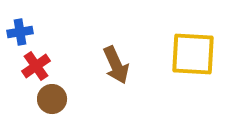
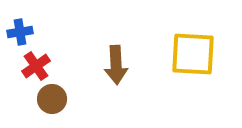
brown arrow: rotated 21 degrees clockwise
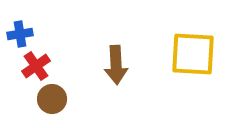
blue cross: moved 2 px down
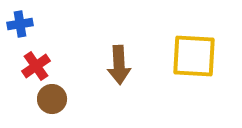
blue cross: moved 10 px up
yellow square: moved 1 px right, 2 px down
brown arrow: moved 3 px right
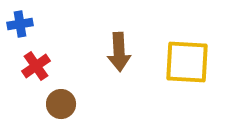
yellow square: moved 7 px left, 6 px down
brown arrow: moved 13 px up
brown circle: moved 9 px right, 5 px down
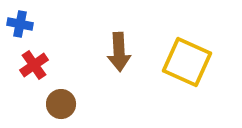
blue cross: rotated 20 degrees clockwise
yellow square: rotated 21 degrees clockwise
red cross: moved 2 px left, 1 px up
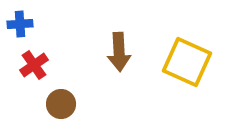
blue cross: rotated 15 degrees counterclockwise
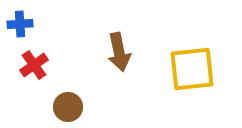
brown arrow: rotated 9 degrees counterclockwise
yellow square: moved 5 px right, 7 px down; rotated 30 degrees counterclockwise
brown circle: moved 7 px right, 3 px down
